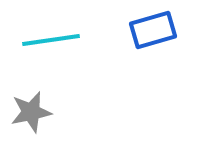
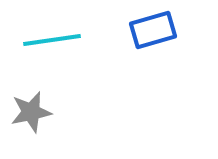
cyan line: moved 1 px right
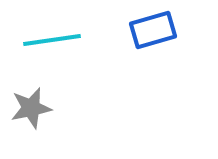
gray star: moved 4 px up
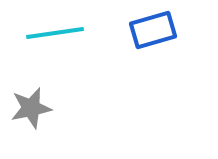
cyan line: moved 3 px right, 7 px up
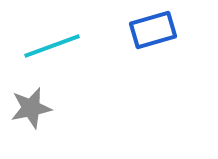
cyan line: moved 3 px left, 13 px down; rotated 12 degrees counterclockwise
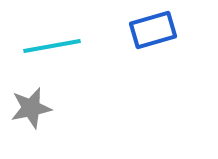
cyan line: rotated 10 degrees clockwise
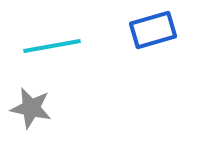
gray star: rotated 24 degrees clockwise
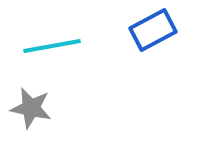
blue rectangle: rotated 12 degrees counterclockwise
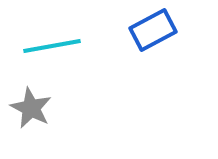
gray star: rotated 15 degrees clockwise
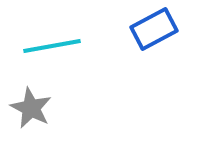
blue rectangle: moved 1 px right, 1 px up
